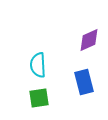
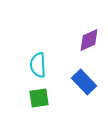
blue rectangle: rotated 30 degrees counterclockwise
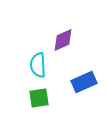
purple diamond: moved 26 px left
blue rectangle: rotated 70 degrees counterclockwise
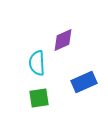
cyan semicircle: moved 1 px left, 2 px up
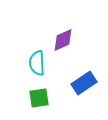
blue rectangle: moved 1 px down; rotated 10 degrees counterclockwise
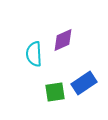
cyan semicircle: moved 3 px left, 9 px up
green square: moved 16 px right, 6 px up
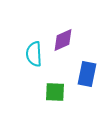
blue rectangle: moved 3 px right, 9 px up; rotated 45 degrees counterclockwise
green square: rotated 10 degrees clockwise
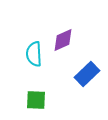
blue rectangle: rotated 35 degrees clockwise
green square: moved 19 px left, 8 px down
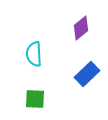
purple diamond: moved 18 px right, 12 px up; rotated 15 degrees counterclockwise
green square: moved 1 px left, 1 px up
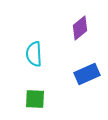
purple diamond: moved 1 px left
blue rectangle: rotated 20 degrees clockwise
